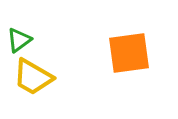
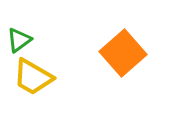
orange square: moved 6 px left; rotated 33 degrees counterclockwise
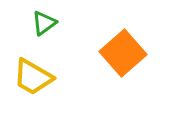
green triangle: moved 25 px right, 17 px up
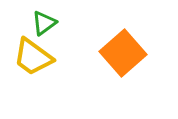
yellow trapezoid: moved 20 px up; rotated 6 degrees clockwise
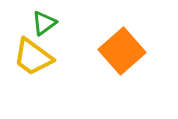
orange square: moved 1 px left, 2 px up
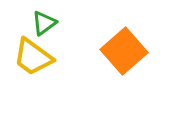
orange square: moved 2 px right
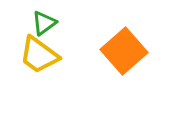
yellow trapezoid: moved 6 px right, 2 px up
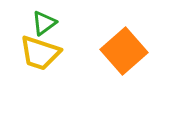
yellow trapezoid: moved 1 px right, 2 px up; rotated 18 degrees counterclockwise
